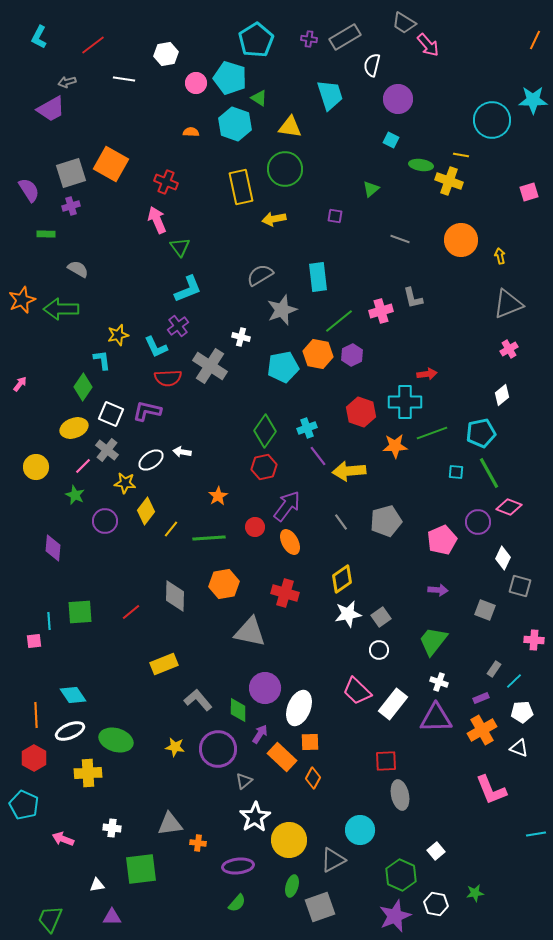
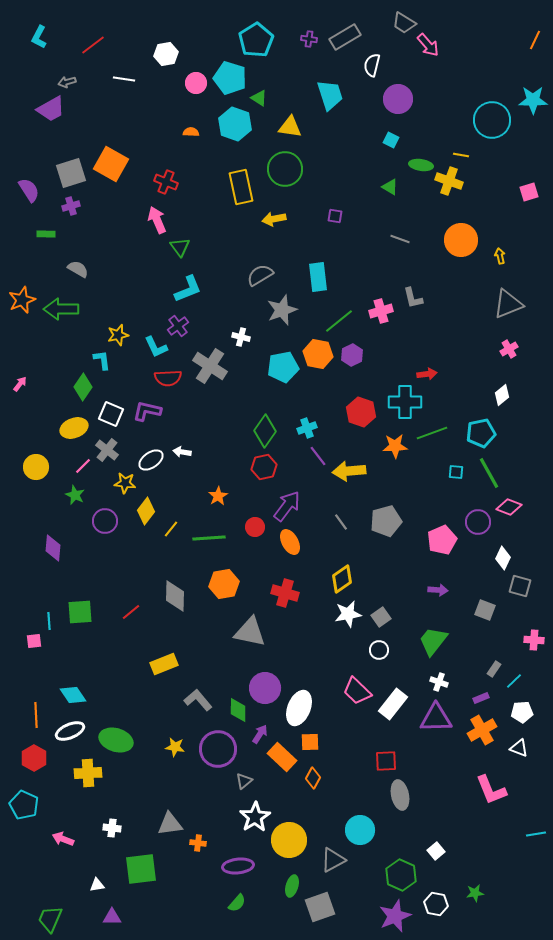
green triangle at (371, 189): moved 19 px right, 2 px up; rotated 48 degrees counterclockwise
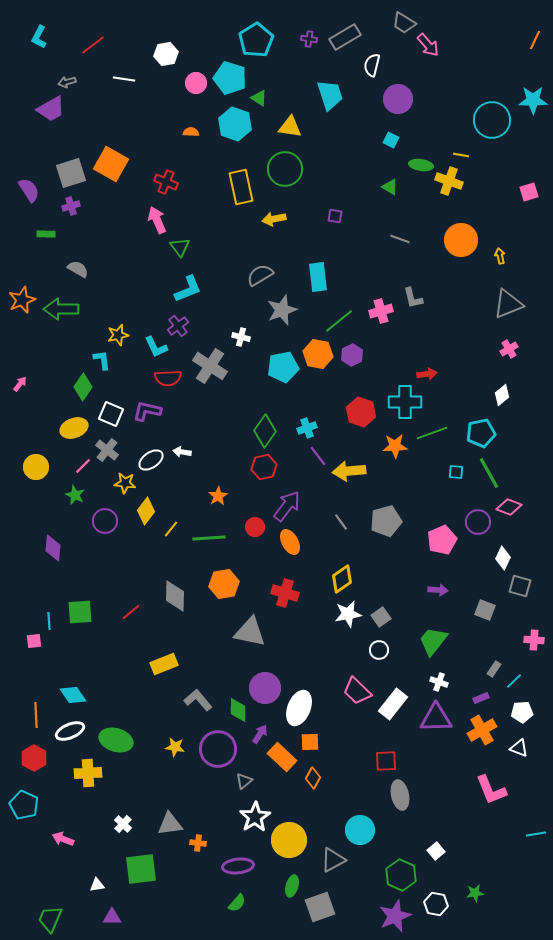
white cross at (112, 828): moved 11 px right, 4 px up; rotated 36 degrees clockwise
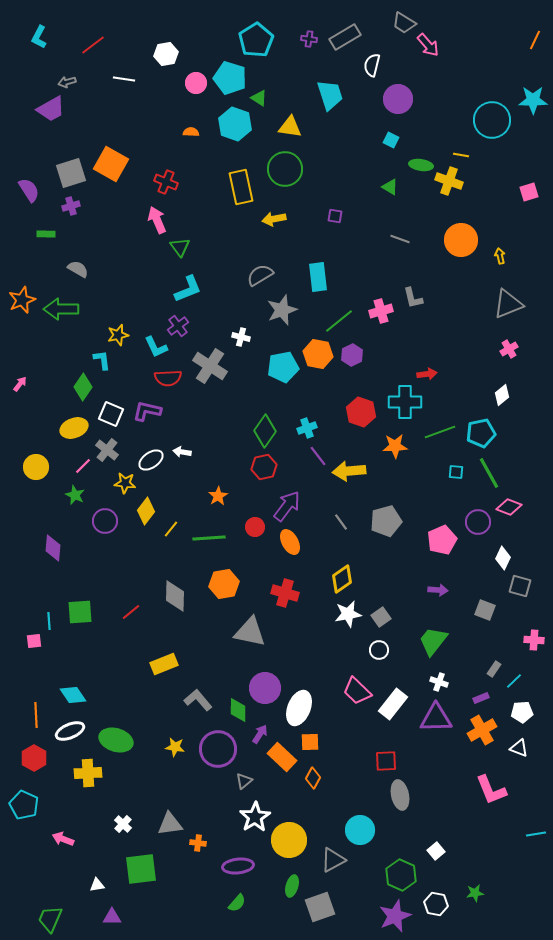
green line at (432, 433): moved 8 px right, 1 px up
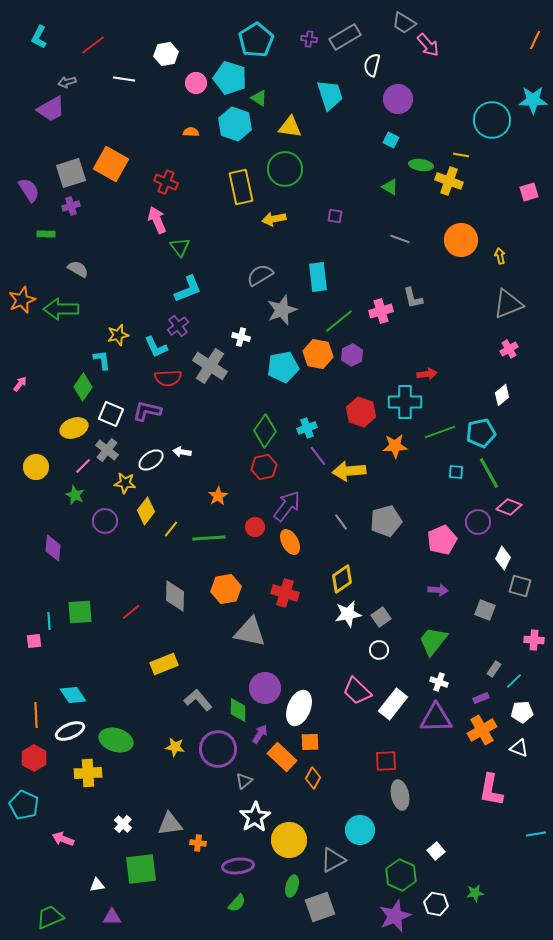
orange hexagon at (224, 584): moved 2 px right, 5 px down
pink L-shape at (491, 790): rotated 32 degrees clockwise
green trapezoid at (50, 919): moved 2 px up; rotated 44 degrees clockwise
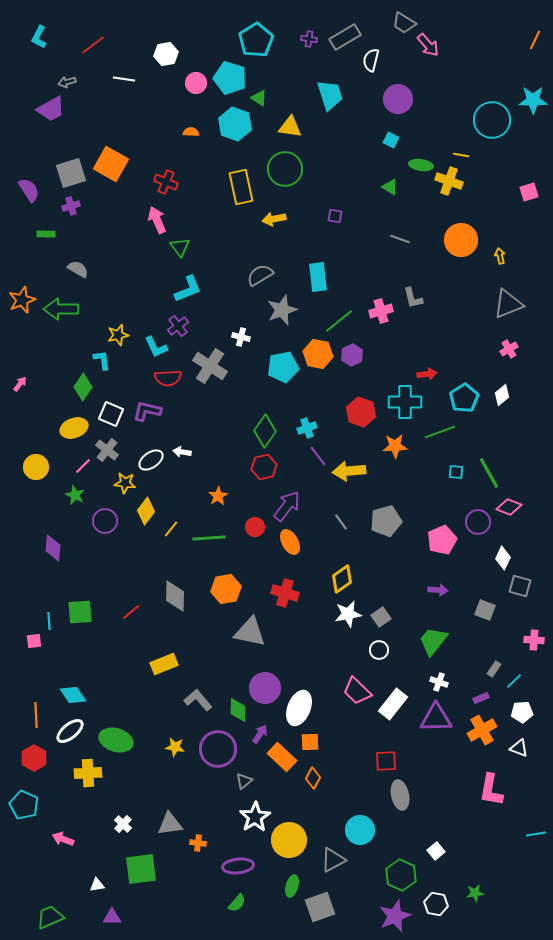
white semicircle at (372, 65): moved 1 px left, 5 px up
cyan pentagon at (481, 433): moved 17 px left, 35 px up; rotated 20 degrees counterclockwise
white ellipse at (70, 731): rotated 16 degrees counterclockwise
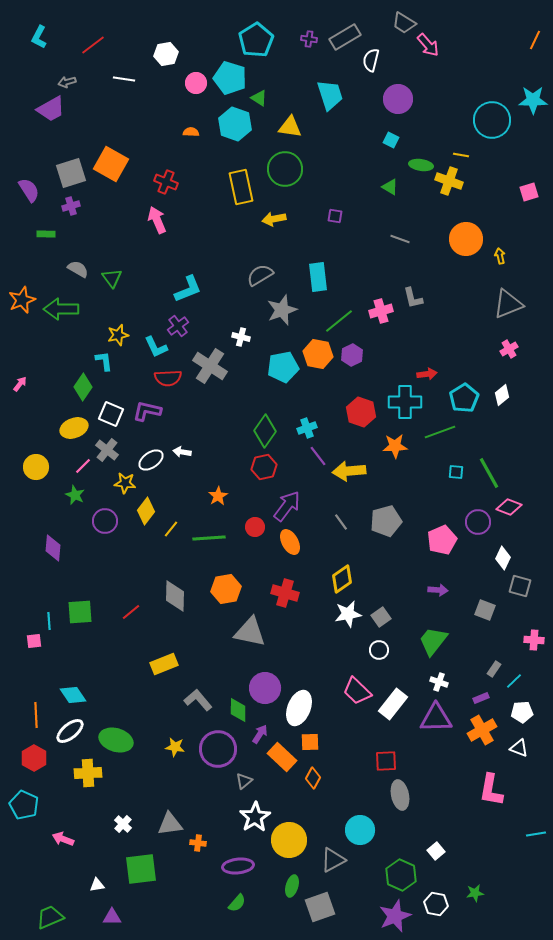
orange circle at (461, 240): moved 5 px right, 1 px up
green triangle at (180, 247): moved 68 px left, 31 px down
cyan L-shape at (102, 360): moved 2 px right, 1 px down
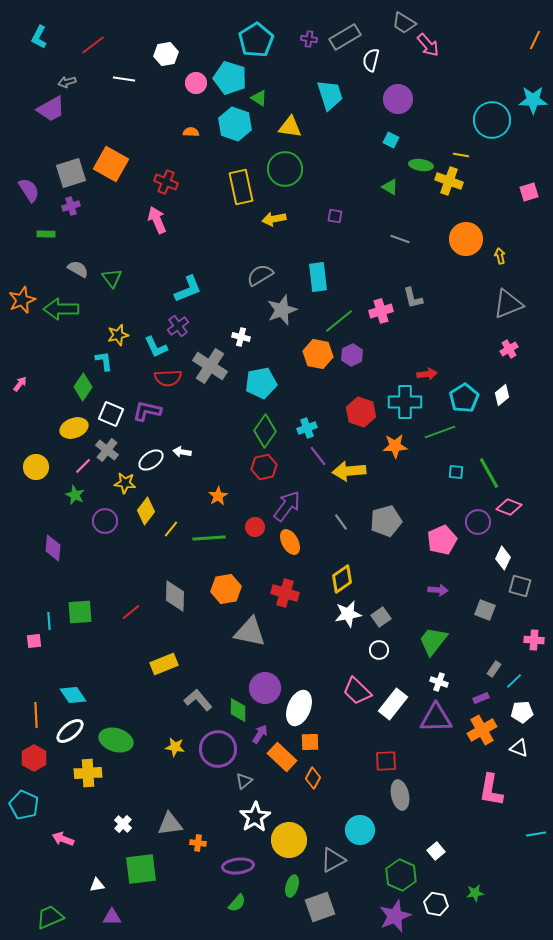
cyan pentagon at (283, 367): moved 22 px left, 16 px down
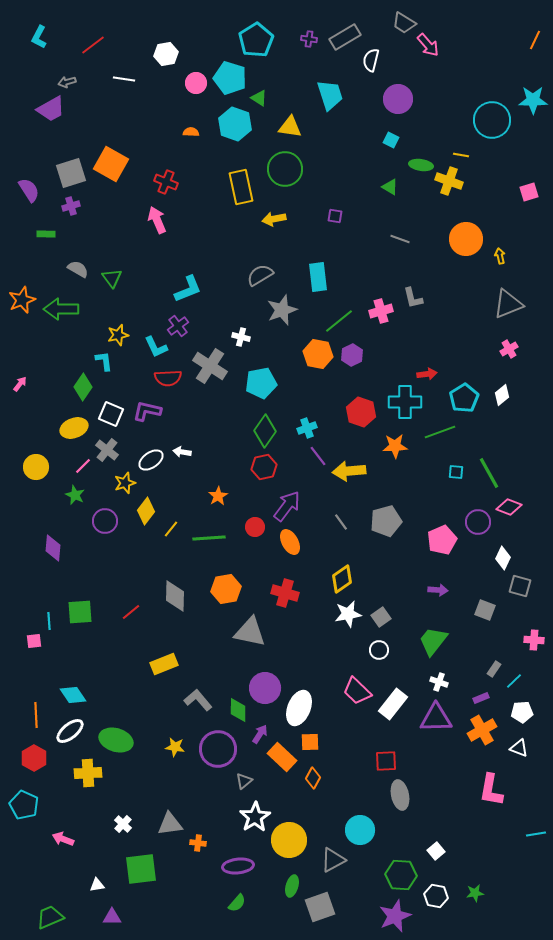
yellow star at (125, 483): rotated 25 degrees counterclockwise
green hexagon at (401, 875): rotated 20 degrees counterclockwise
white hexagon at (436, 904): moved 8 px up
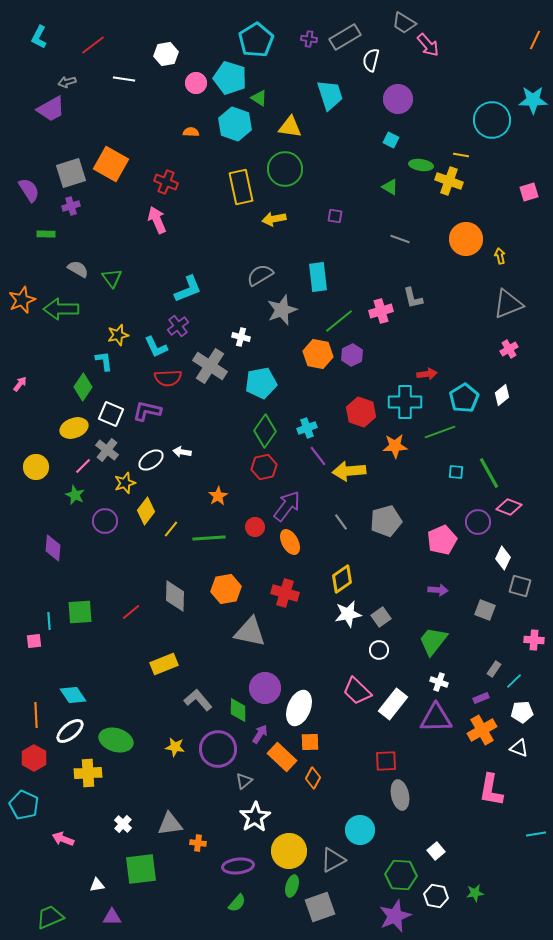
yellow circle at (289, 840): moved 11 px down
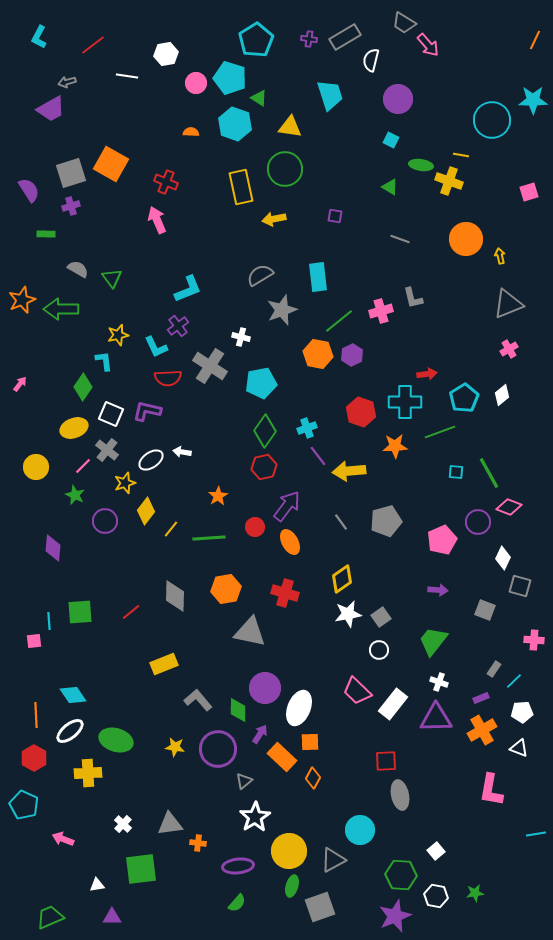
white line at (124, 79): moved 3 px right, 3 px up
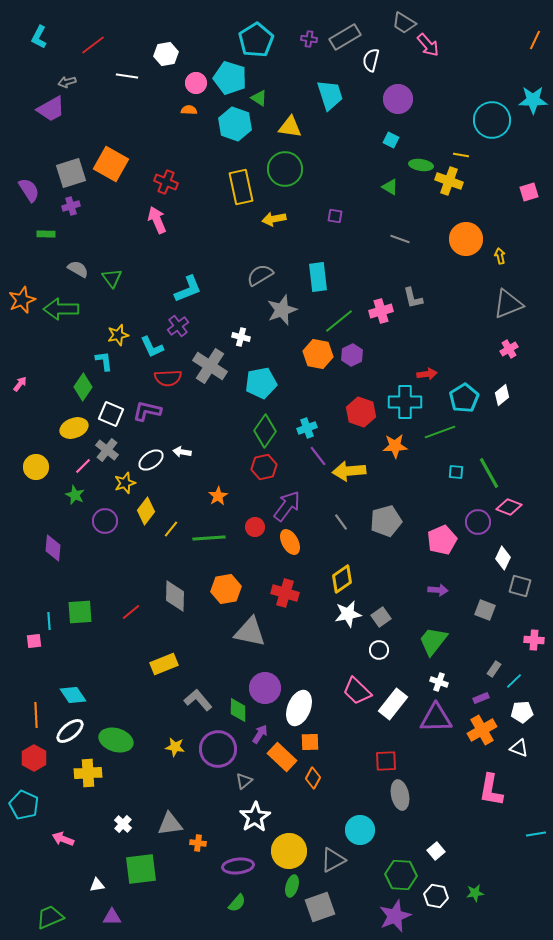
orange semicircle at (191, 132): moved 2 px left, 22 px up
cyan L-shape at (156, 347): moved 4 px left
